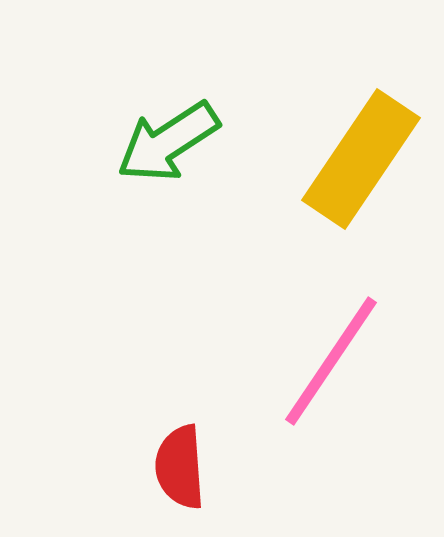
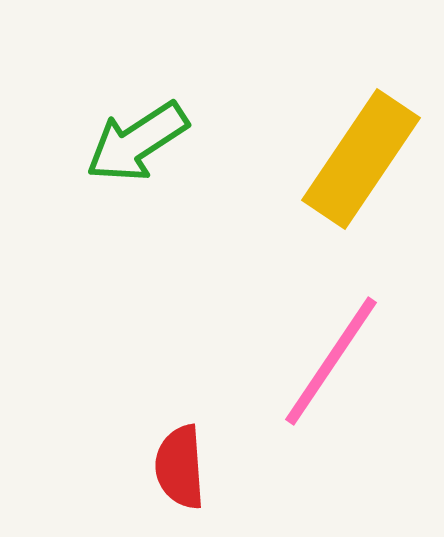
green arrow: moved 31 px left
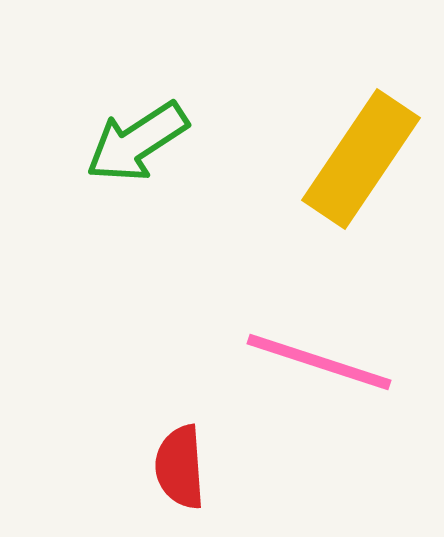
pink line: moved 12 px left, 1 px down; rotated 74 degrees clockwise
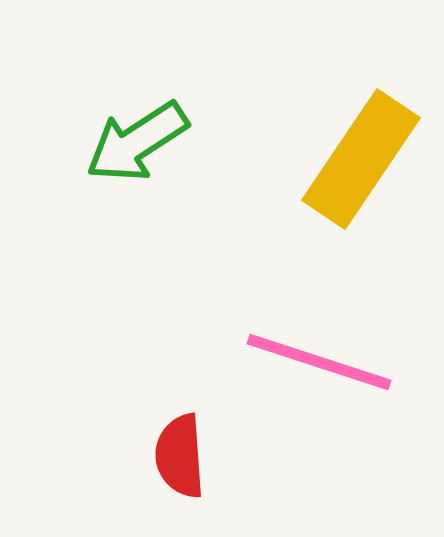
red semicircle: moved 11 px up
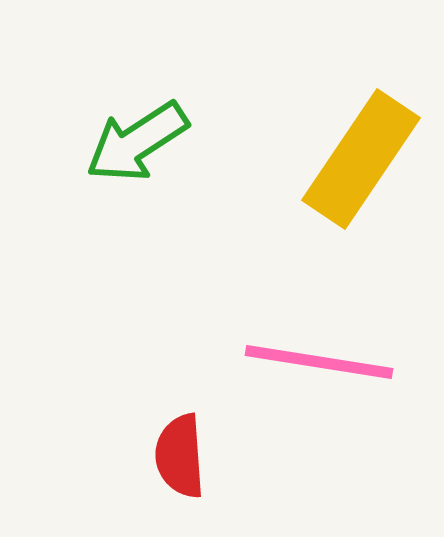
pink line: rotated 9 degrees counterclockwise
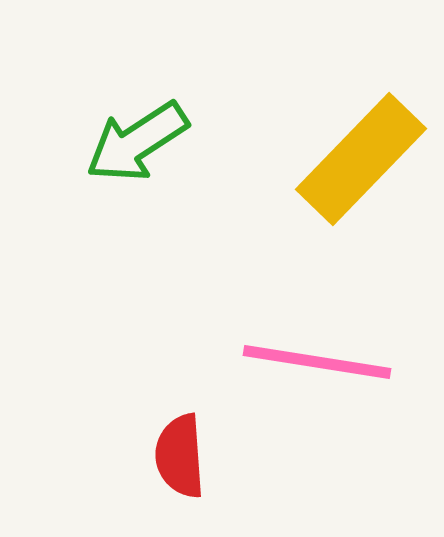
yellow rectangle: rotated 10 degrees clockwise
pink line: moved 2 px left
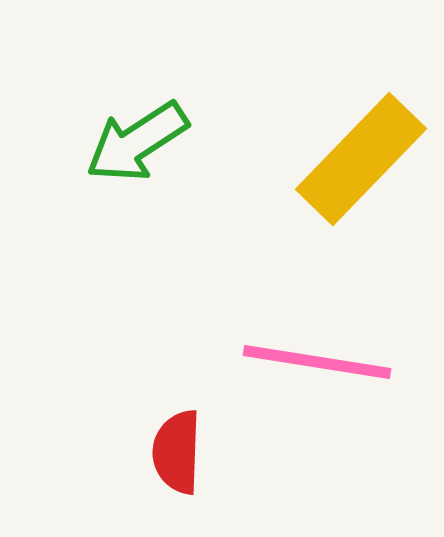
red semicircle: moved 3 px left, 4 px up; rotated 6 degrees clockwise
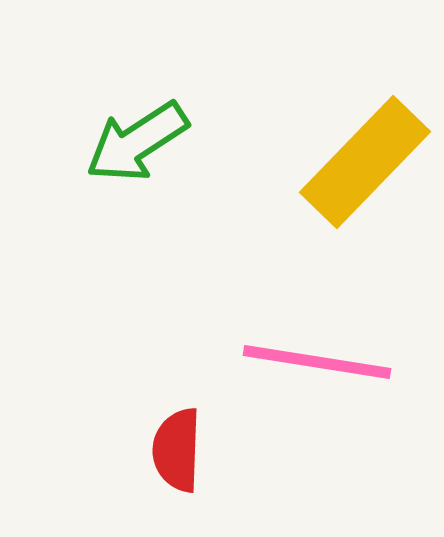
yellow rectangle: moved 4 px right, 3 px down
red semicircle: moved 2 px up
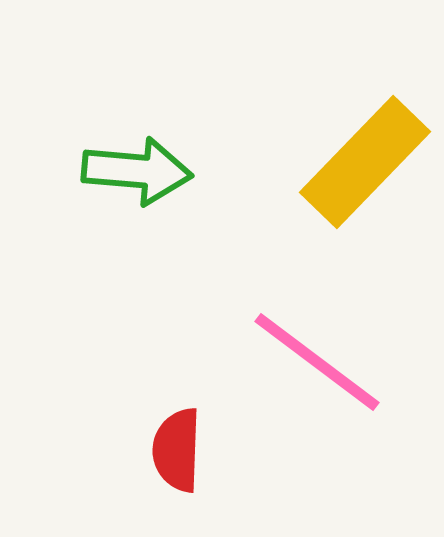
green arrow: moved 29 px down; rotated 142 degrees counterclockwise
pink line: rotated 28 degrees clockwise
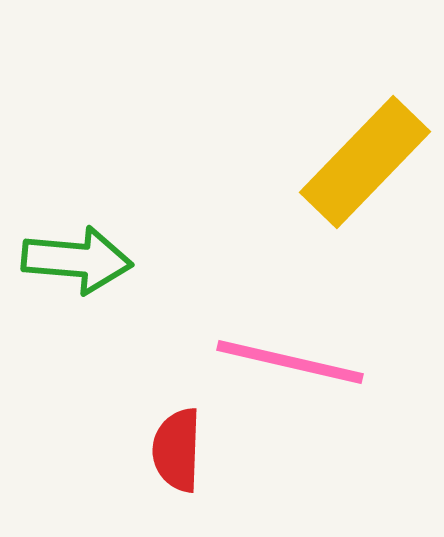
green arrow: moved 60 px left, 89 px down
pink line: moved 27 px left; rotated 24 degrees counterclockwise
